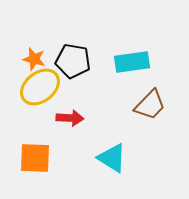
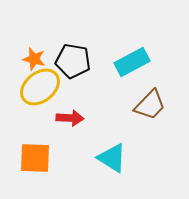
cyan rectangle: rotated 20 degrees counterclockwise
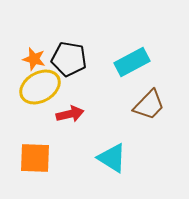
black pentagon: moved 4 px left, 2 px up
yellow ellipse: rotated 9 degrees clockwise
brown trapezoid: moved 1 px left
red arrow: moved 4 px up; rotated 16 degrees counterclockwise
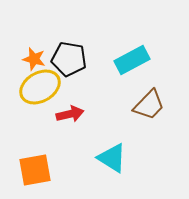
cyan rectangle: moved 2 px up
orange square: moved 12 px down; rotated 12 degrees counterclockwise
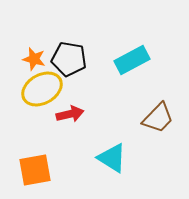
yellow ellipse: moved 2 px right, 2 px down
brown trapezoid: moved 9 px right, 13 px down
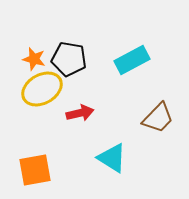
red arrow: moved 10 px right, 1 px up
